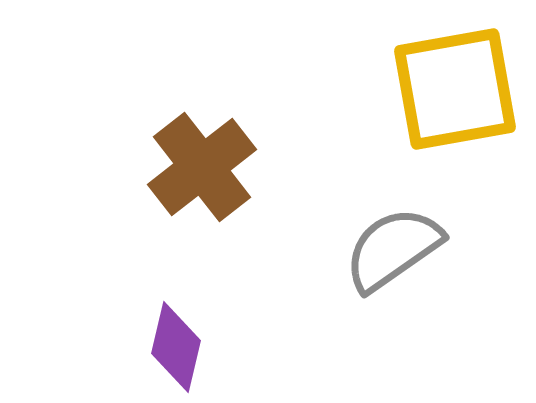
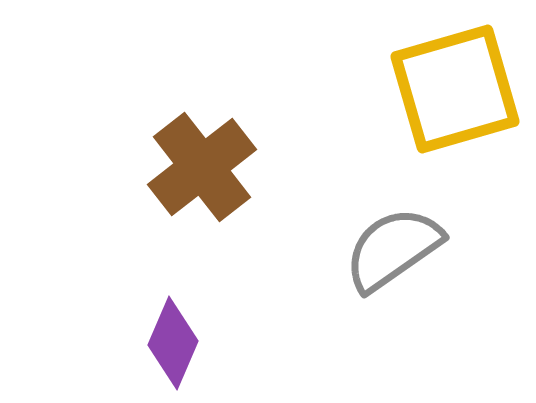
yellow square: rotated 6 degrees counterclockwise
purple diamond: moved 3 px left, 4 px up; rotated 10 degrees clockwise
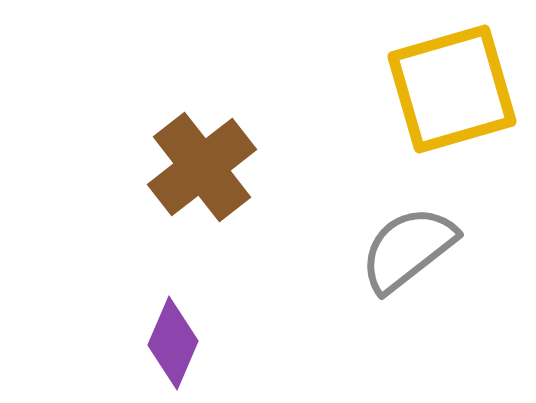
yellow square: moved 3 px left
gray semicircle: moved 15 px right; rotated 3 degrees counterclockwise
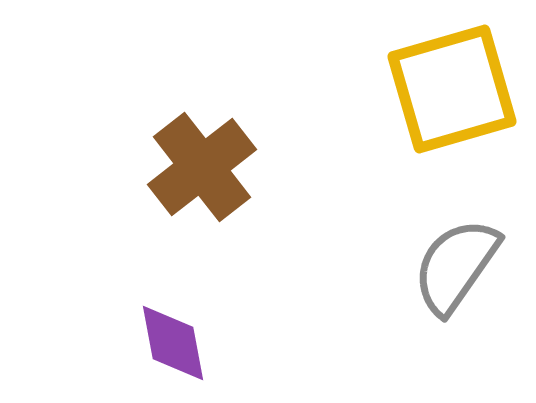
gray semicircle: moved 48 px right, 17 px down; rotated 17 degrees counterclockwise
purple diamond: rotated 34 degrees counterclockwise
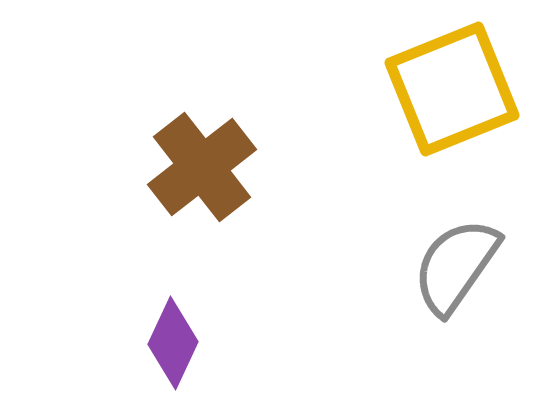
yellow square: rotated 6 degrees counterclockwise
purple diamond: rotated 36 degrees clockwise
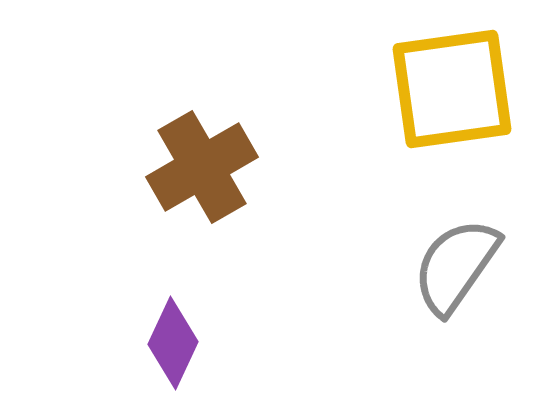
yellow square: rotated 14 degrees clockwise
brown cross: rotated 8 degrees clockwise
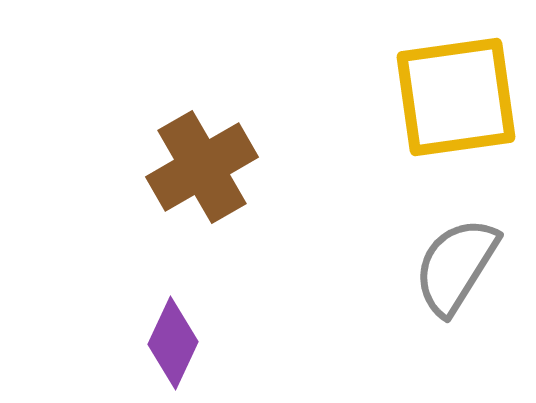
yellow square: moved 4 px right, 8 px down
gray semicircle: rotated 3 degrees counterclockwise
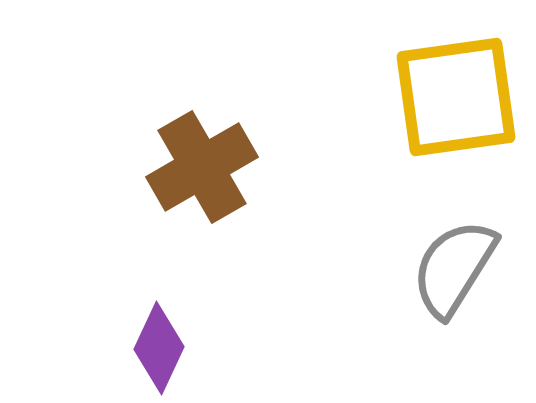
gray semicircle: moved 2 px left, 2 px down
purple diamond: moved 14 px left, 5 px down
